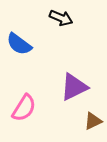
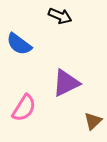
black arrow: moved 1 px left, 2 px up
purple triangle: moved 8 px left, 4 px up
brown triangle: rotated 18 degrees counterclockwise
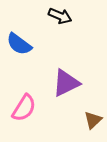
brown triangle: moved 1 px up
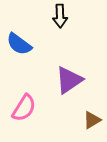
black arrow: rotated 65 degrees clockwise
purple triangle: moved 3 px right, 3 px up; rotated 8 degrees counterclockwise
brown triangle: moved 1 px left; rotated 12 degrees clockwise
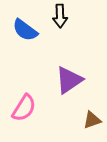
blue semicircle: moved 6 px right, 14 px up
brown triangle: rotated 12 degrees clockwise
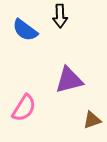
purple triangle: rotated 20 degrees clockwise
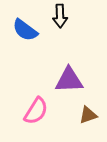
purple triangle: rotated 12 degrees clockwise
pink semicircle: moved 12 px right, 3 px down
brown triangle: moved 4 px left, 5 px up
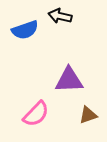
black arrow: rotated 105 degrees clockwise
blue semicircle: rotated 56 degrees counterclockwise
pink semicircle: moved 3 px down; rotated 12 degrees clockwise
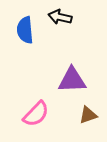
black arrow: moved 1 px down
blue semicircle: rotated 104 degrees clockwise
purple triangle: moved 3 px right
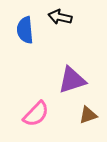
purple triangle: rotated 16 degrees counterclockwise
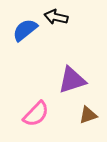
black arrow: moved 4 px left
blue semicircle: rotated 56 degrees clockwise
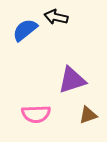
pink semicircle: rotated 44 degrees clockwise
